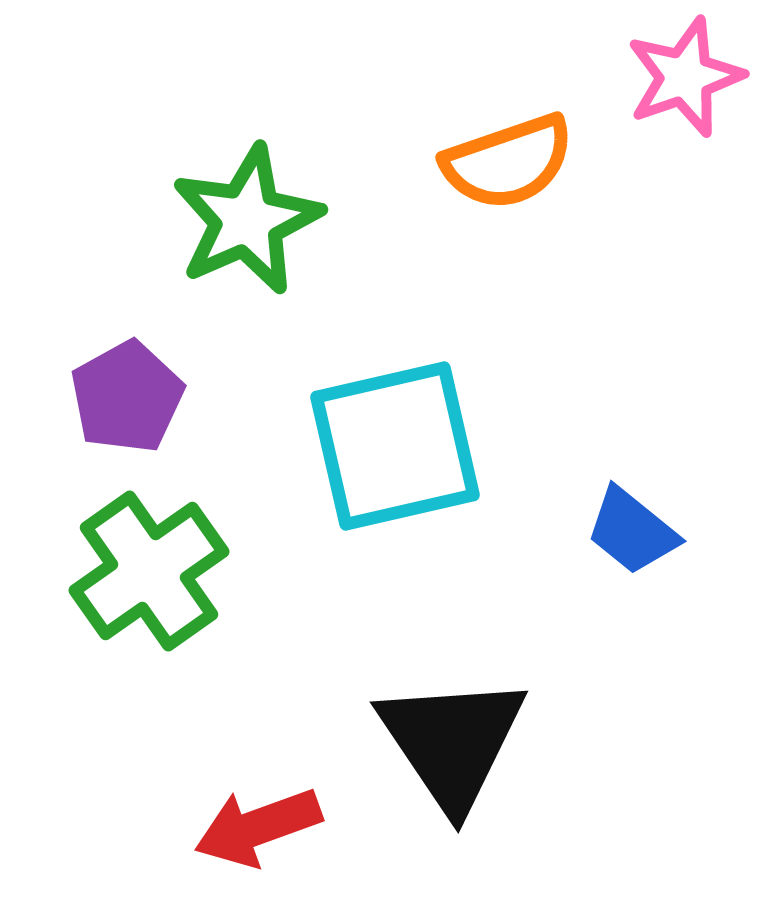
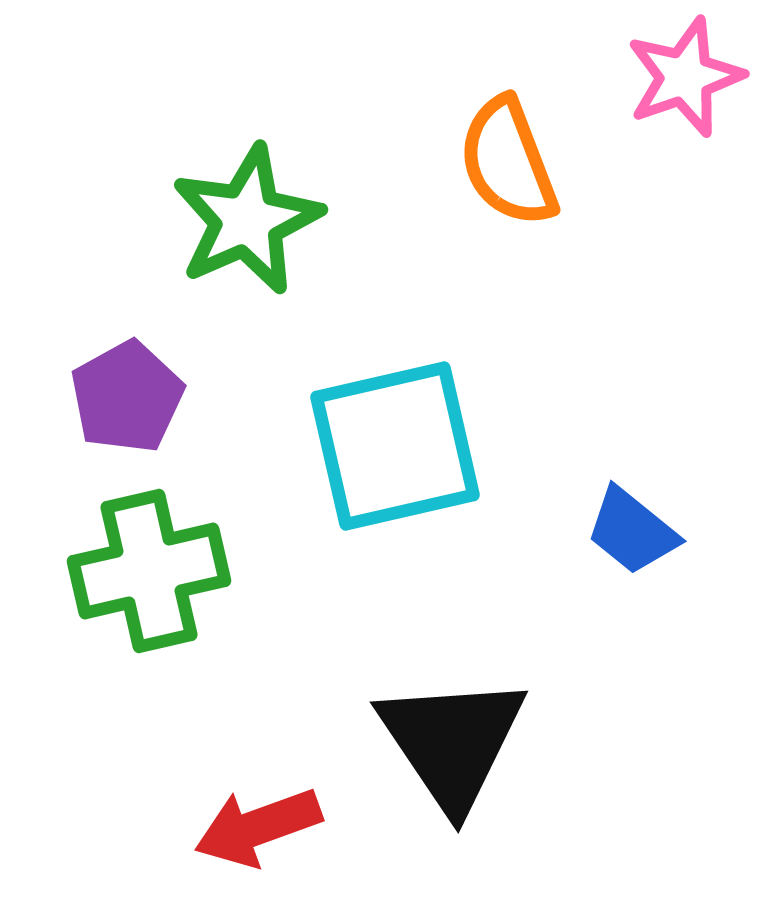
orange semicircle: rotated 88 degrees clockwise
green cross: rotated 22 degrees clockwise
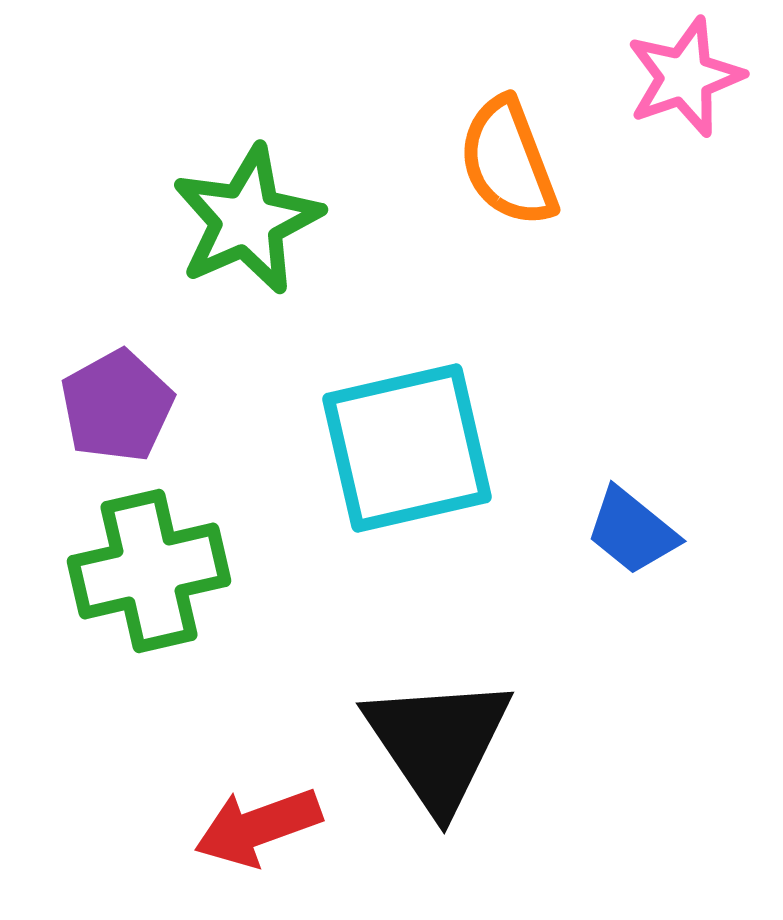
purple pentagon: moved 10 px left, 9 px down
cyan square: moved 12 px right, 2 px down
black triangle: moved 14 px left, 1 px down
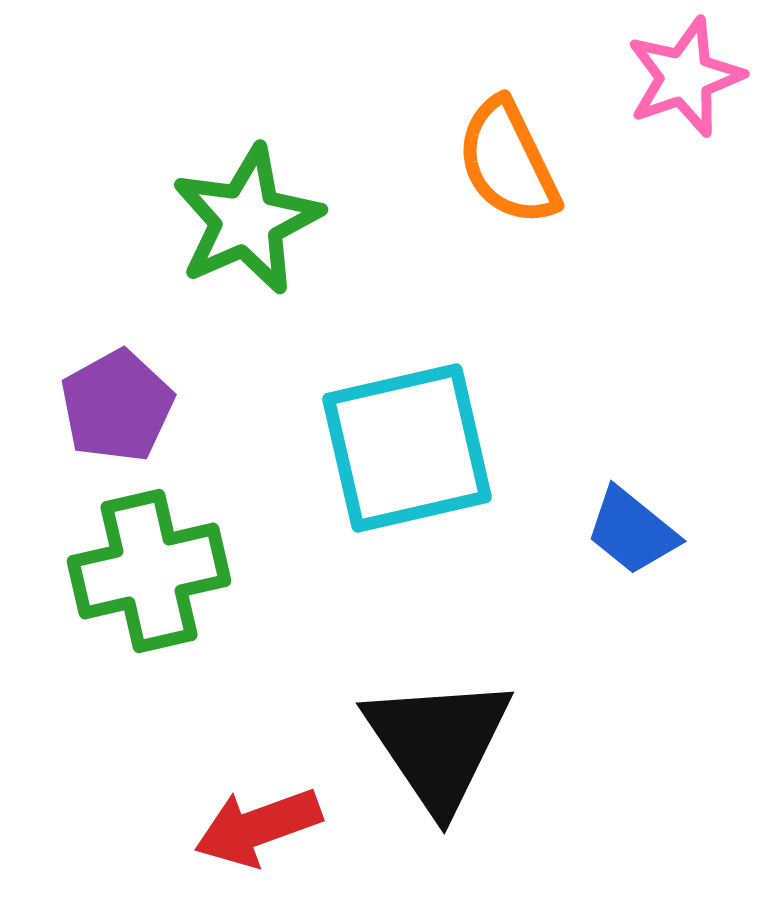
orange semicircle: rotated 5 degrees counterclockwise
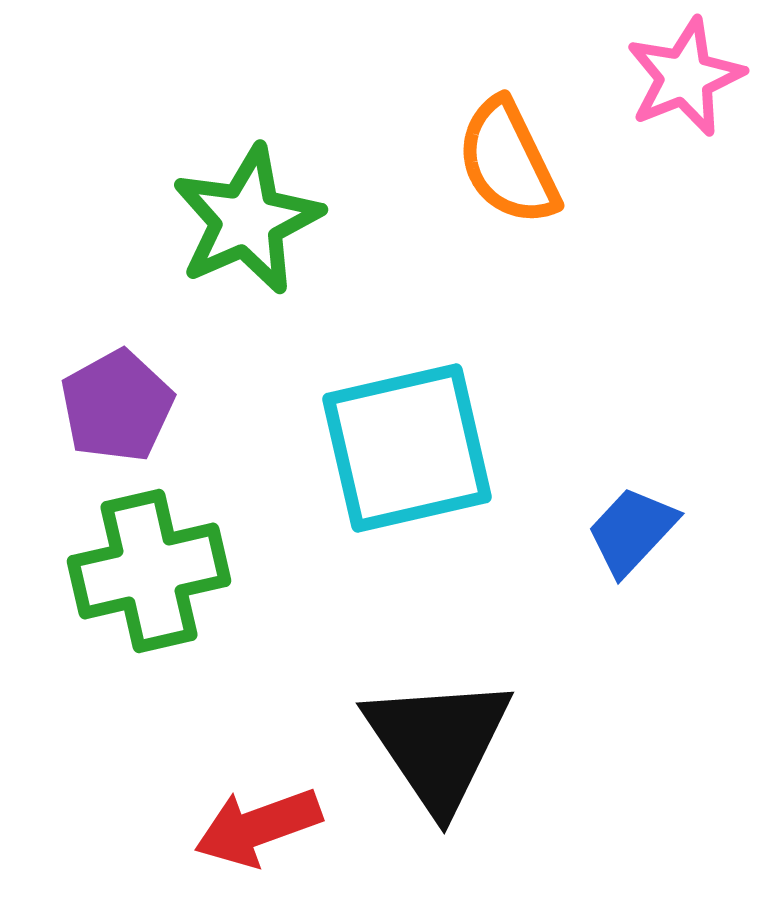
pink star: rotated 3 degrees counterclockwise
blue trapezoid: rotated 94 degrees clockwise
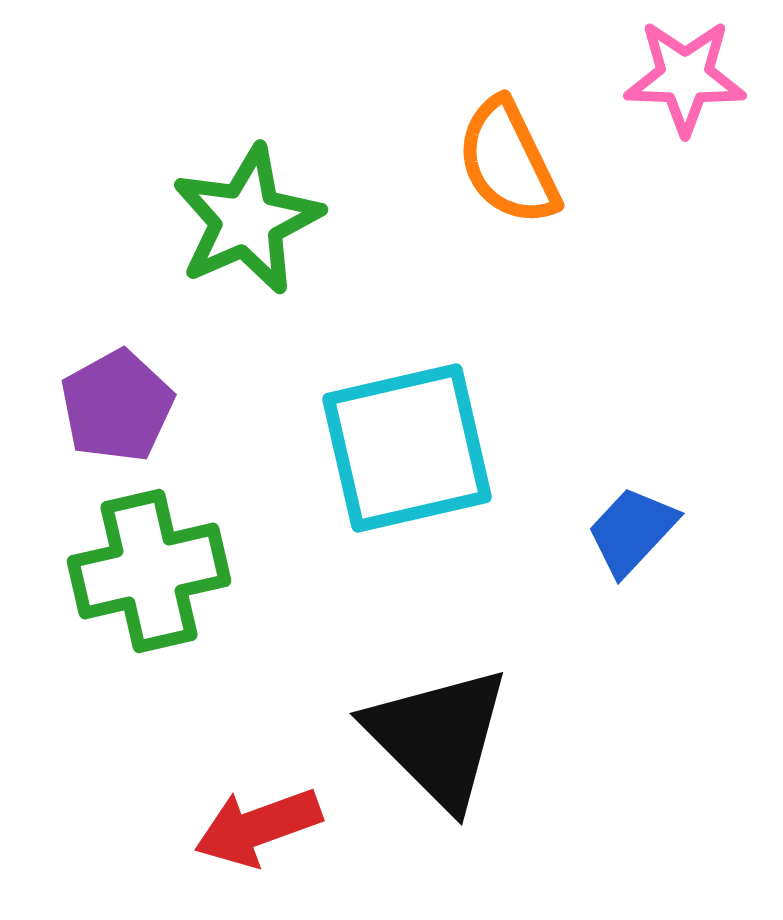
pink star: rotated 24 degrees clockwise
black triangle: moved 6 px up; rotated 11 degrees counterclockwise
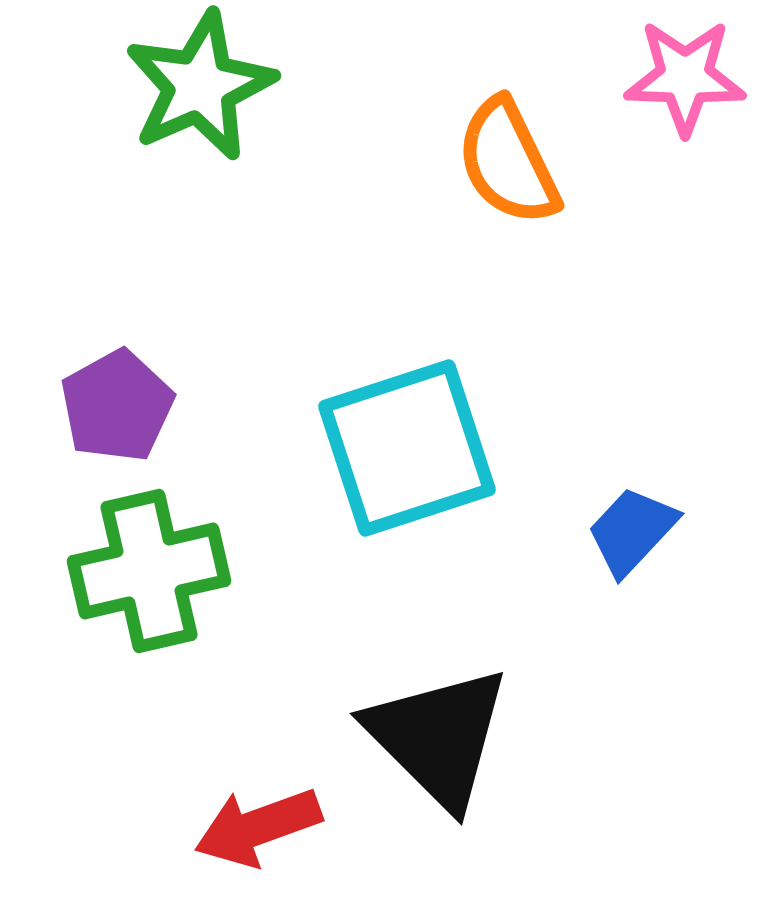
green star: moved 47 px left, 134 px up
cyan square: rotated 5 degrees counterclockwise
